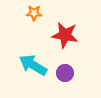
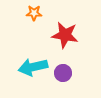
cyan arrow: moved 2 px down; rotated 44 degrees counterclockwise
purple circle: moved 2 px left
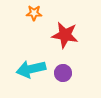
cyan arrow: moved 2 px left, 2 px down
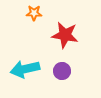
cyan arrow: moved 6 px left
purple circle: moved 1 px left, 2 px up
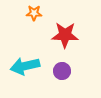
red star: rotated 8 degrees counterclockwise
cyan arrow: moved 3 px up
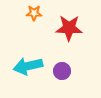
red star: moved 4 px right, 7 px up
cyan arrow: moved 3 px right
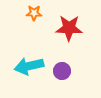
cyan arrow: moved 1 px right
